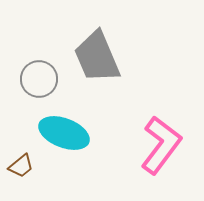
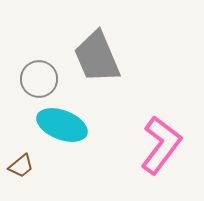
cyan ellipse: moved 2 px left, 8 px up
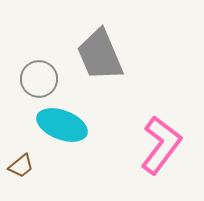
gray trapezoid: moved 3 px right, 2 px up
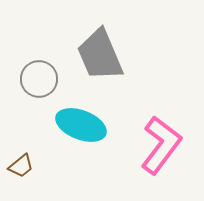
cyan ellipse: moved 19 px right
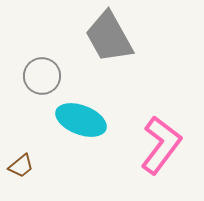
gray trapezoid: moved 9 px right, 18 px up; rotated 6 degrees counterclockwise
gray circle: moved 3 px right, 3 px up
cyan ellipse: moved 5 px up
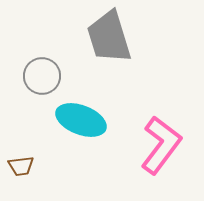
gray trapezoid: rotated 12 degrees clockwise
brown trapezoid: rotated 32 degrees clockwise
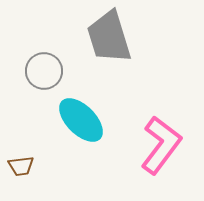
gray circle: moved 2 px right, 5 px up
cyan ellipse: rotated 24 degrees clockwise
